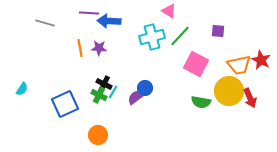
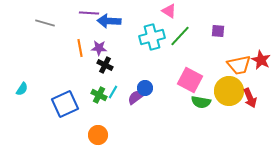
pink square: moved 6 px left, 16 px down
black cross: moved 1 px right, 19 px up
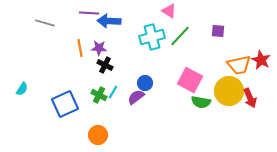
blue circle: moved 5 px up
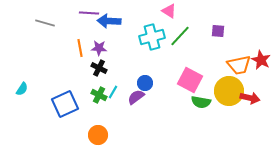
black cross: moved 6 px left, 3 px down
red arrow: rotated 54 degrees counterclockwise
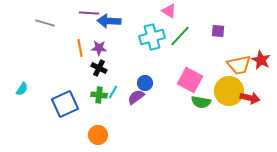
green cross: rotated 21 degrees counterclockwise
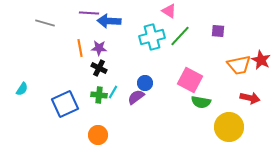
yellow circle: moved 36 px down
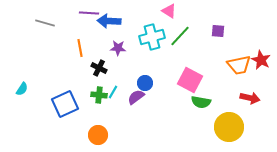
purple star: moved 19 px right
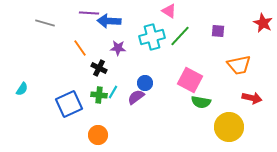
orange line: rotated 24 degrees counterclockwise
red star: moved 2 px right, 37 px up
red arrow: moved 2 px right
blue square: moved 4 px right
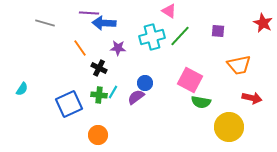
blue arrow: moved 5 px left, 2 px down
